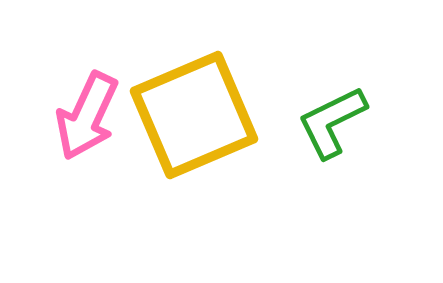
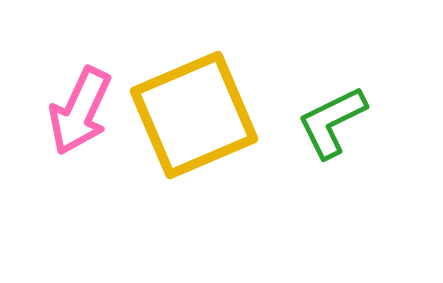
pink arrow: moved 7 px left, 5 px up
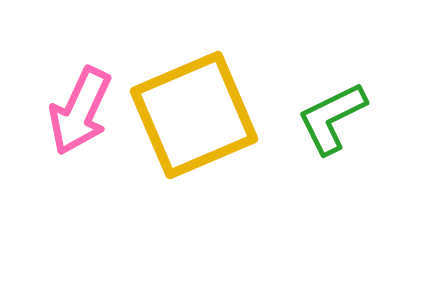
green L-shape: moved 4 px up
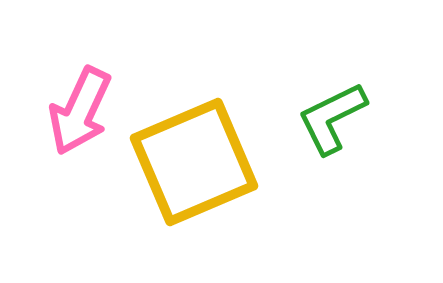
yellow square: moved 47 px down
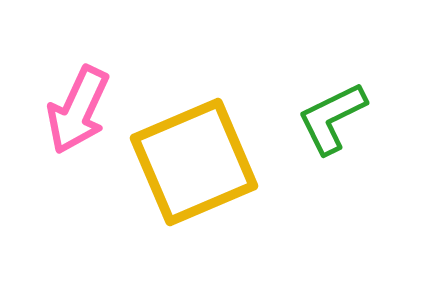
pink arrow: moved 2 px left, 1 px up
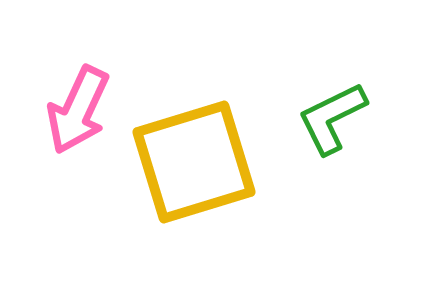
yellow square: rotated 6 degrees clockwise
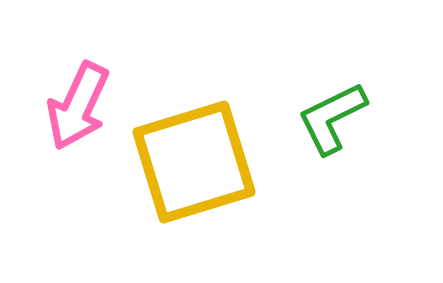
pink arrow: moved 4 px up
